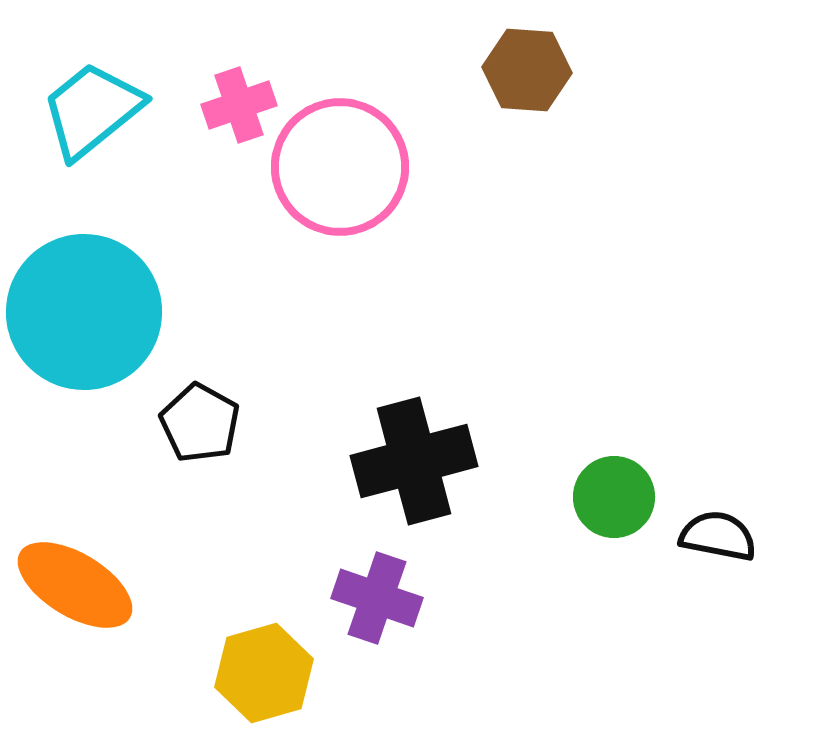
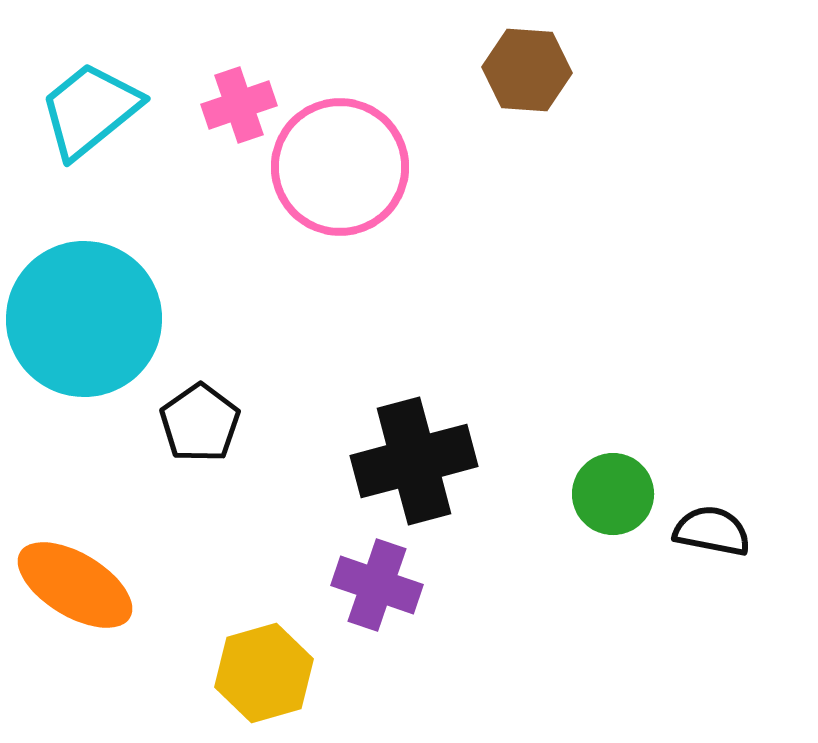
cyan trapezoid: moved 2 px left
cyan circle: moved 7 px down
black pentagon: rotated 8 degrees clockwise
green circle: moved 1 px left, 3 px up
black semicircle: moved 6 px left, 5 px up
purple cross: moved 13 px up
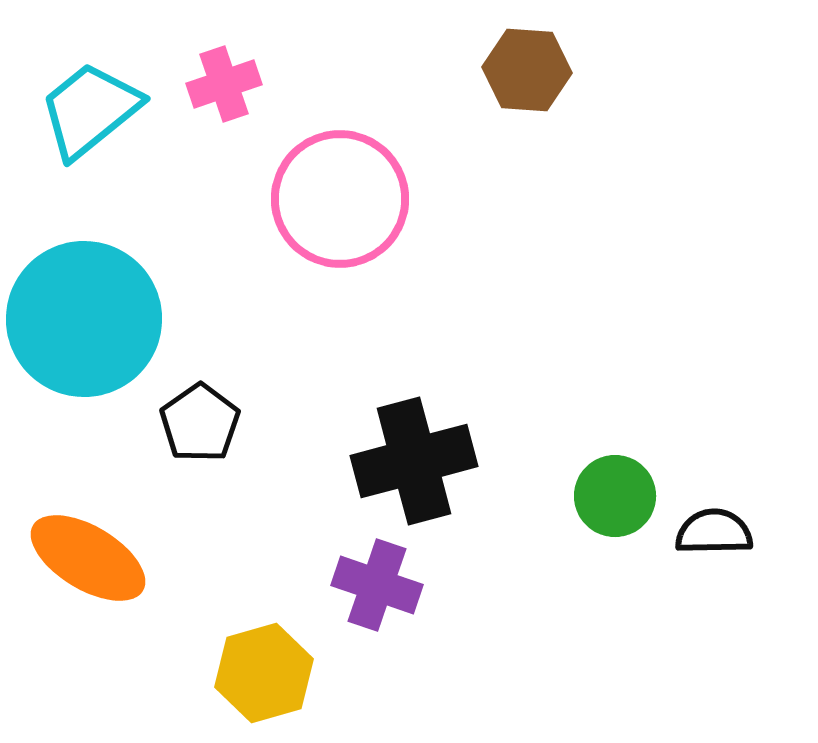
pink cross: moved 15 px left, 21 px up
pink circle: moved 32 px down
green circle: moved 2 px right, 2 px down
black semicircle: moved 2 px right, 1 px down; rotated 12 degrees counterclockwise
orange ellipse: moved 13 px right, 27 px up
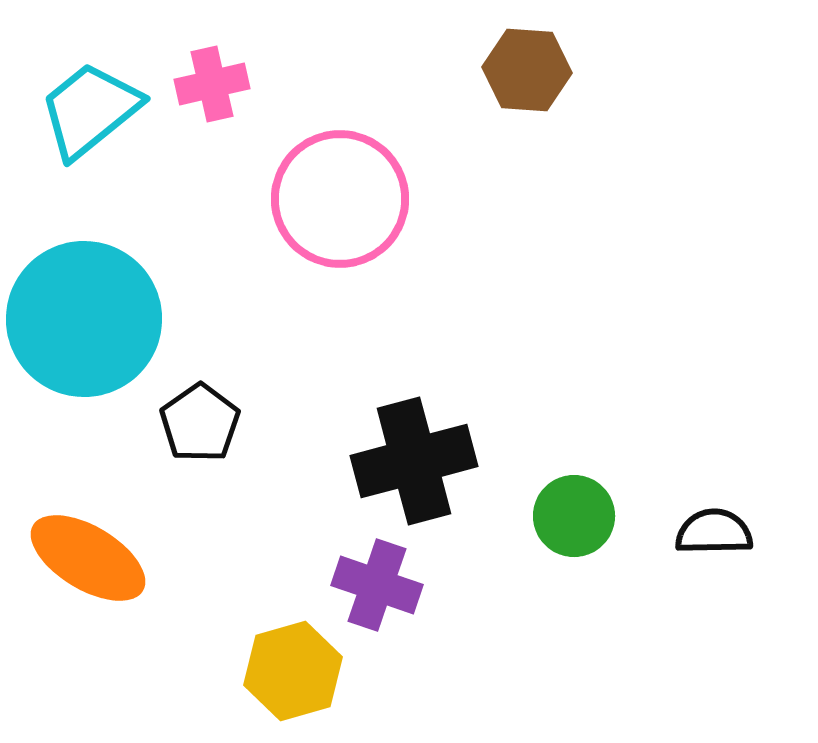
pink cross: moved 12 px left; rotated 6 degrees clockwise
green circle: moved 41 px left, 20 px down
yellow hexagon: moved 29 px right, 2 px up
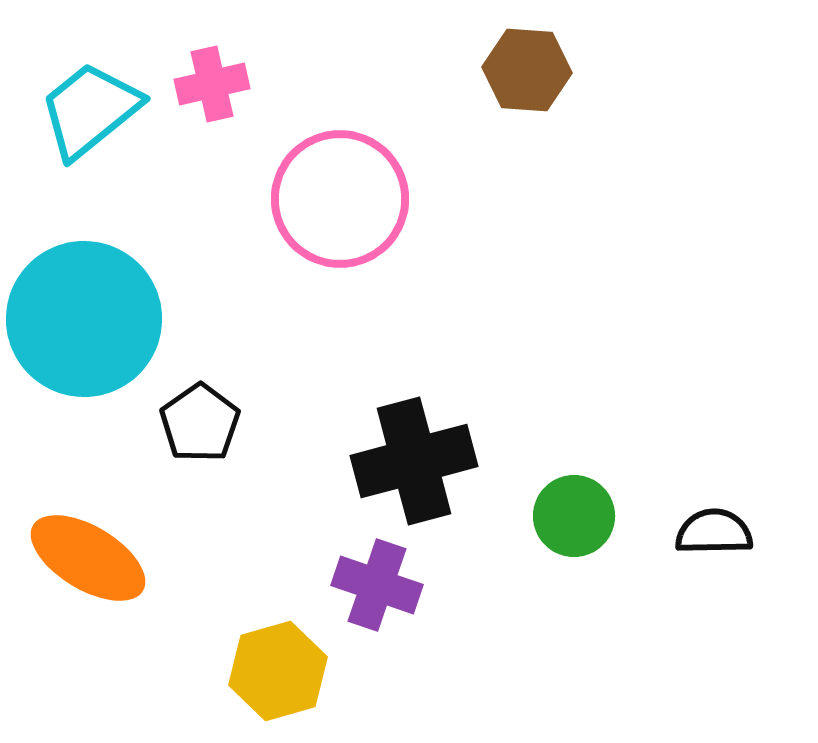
yellow hexagon: moved 15 px left
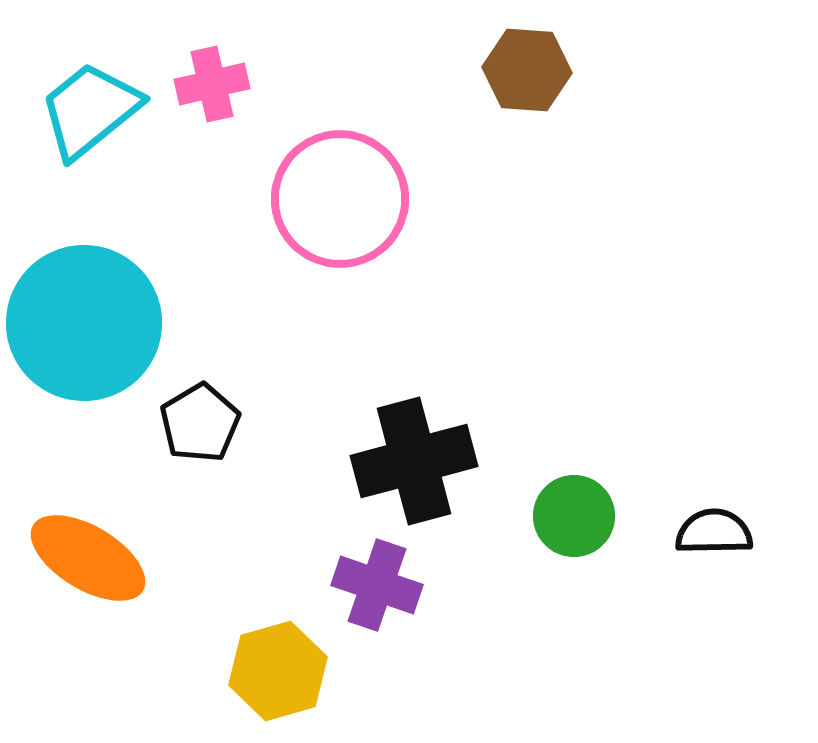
cyan circle: moved 4 px down
black pentagon: rotated 4 degrees clockwise
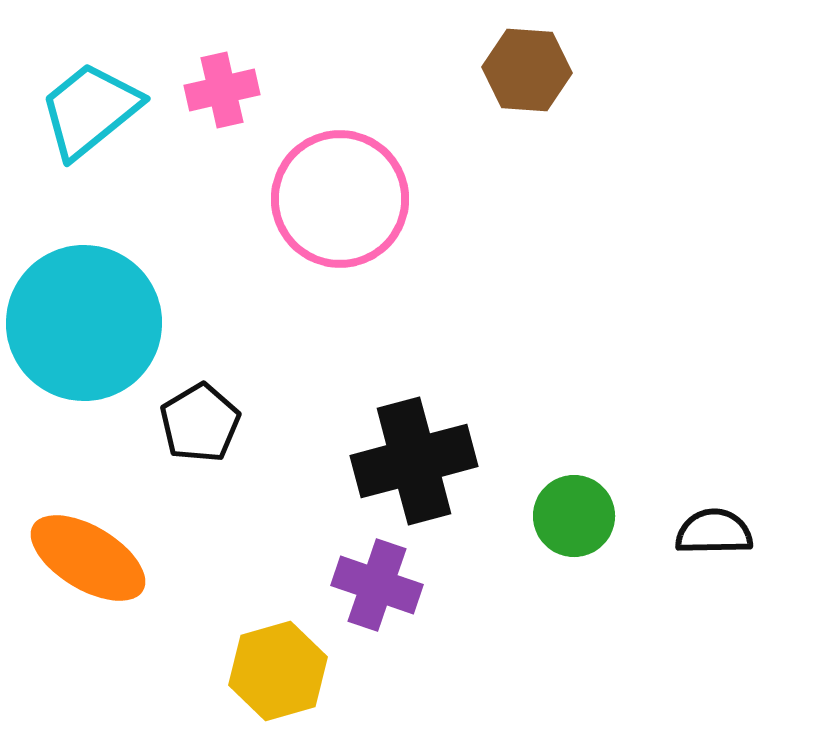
pink cross: moved 10 px right, 6 px down
